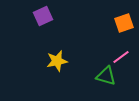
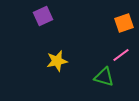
pink line: moved 2 px up
green triangle: moved 2 px left, 1 px down
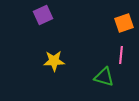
purple square: moved 1 px up
pink line: rotated 48 degrees counterclockwise
yellow star: moved 3 px left; rotated 10 degrees clockwise
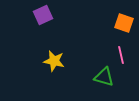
orange square: rotated 36 degrees clockwise
pink line: rotated 18 degrees counterclockwise
yellow star: rotated 15 degrees clockwise
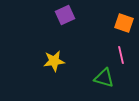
purple square: moved 22 px right
yellow star: rotated 20 degrees counterclockwise
green triangle: moved 1 px down
